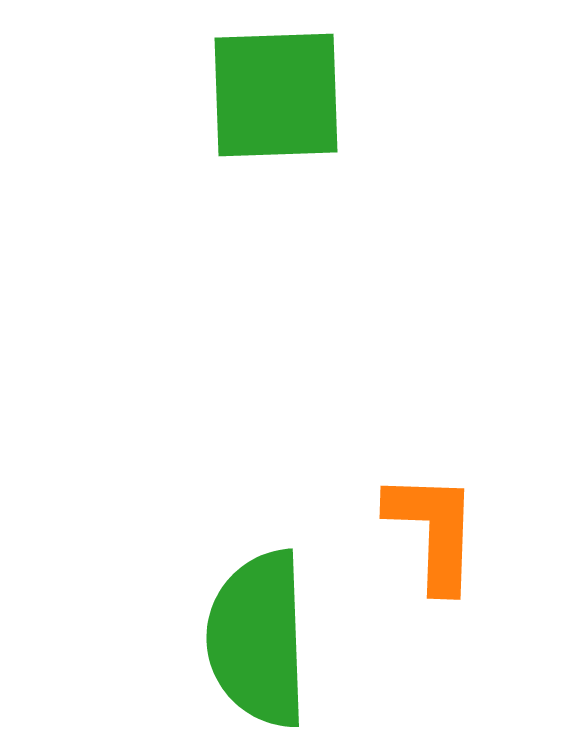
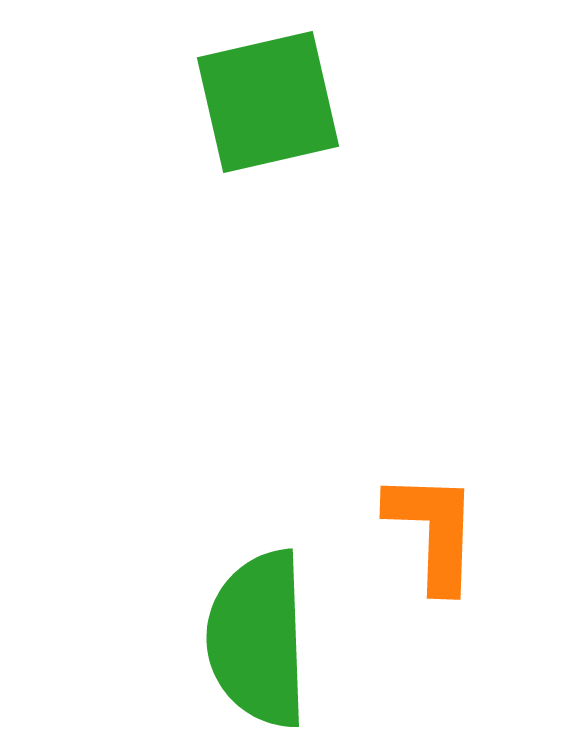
green square: moved 8 px left, 7 px down; rotated 11 degrees counterclockwise
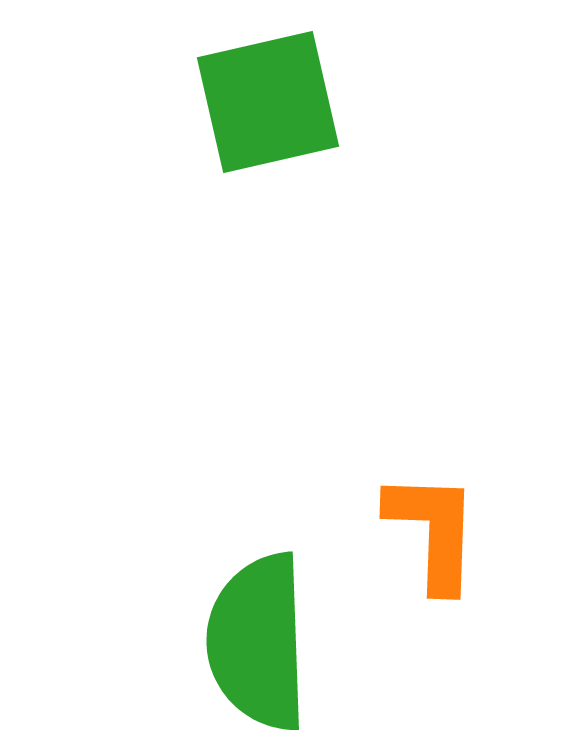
green semicircle: moved 3 px down
